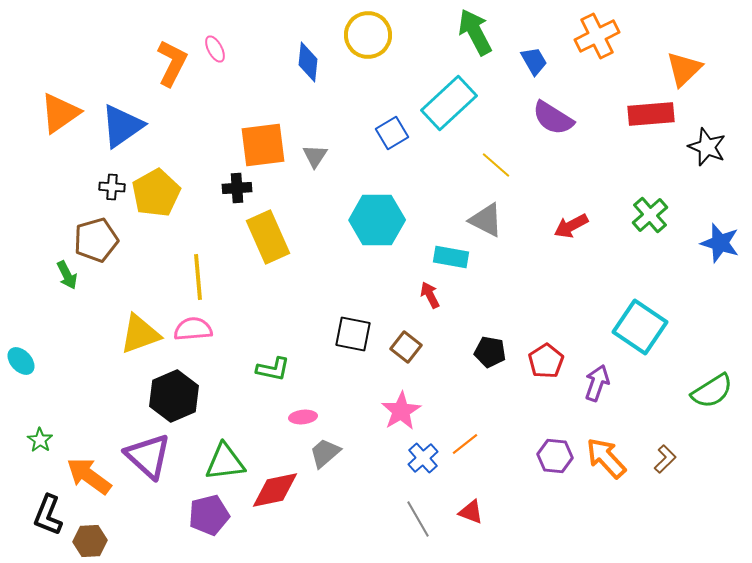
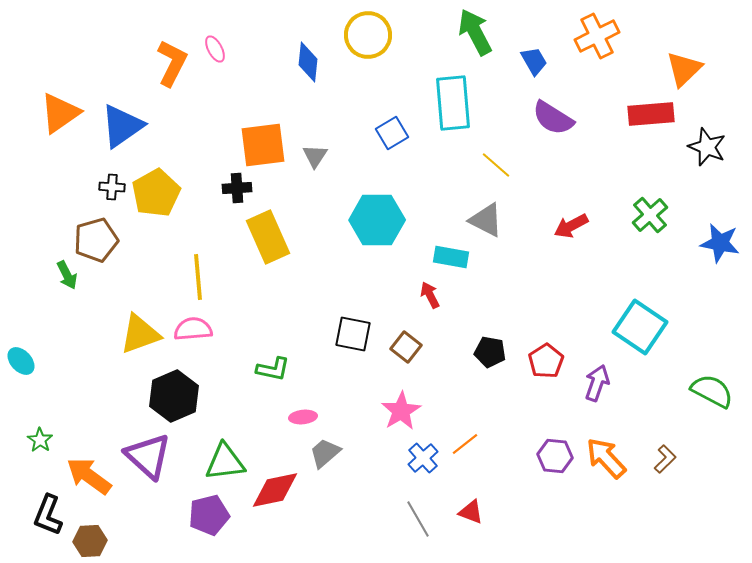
cyan rectangle at (449, 103): moved 4 px right; rotated 52 degrees counterclockwise
blue star at (720, 243): rotated 6 degrees counterclockwise
green semicircle at (712, 391): rotated 120 degrees counterclockwise
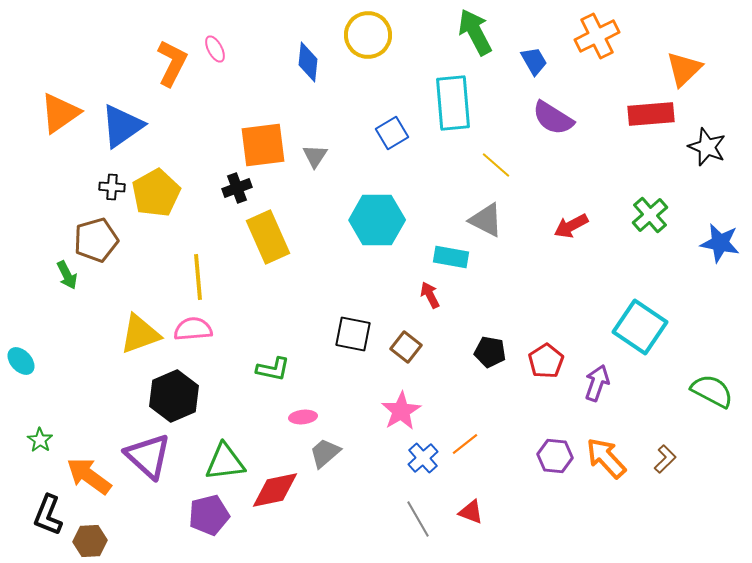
black cross at (237, 188): rotated 16 degrees counterclockwise
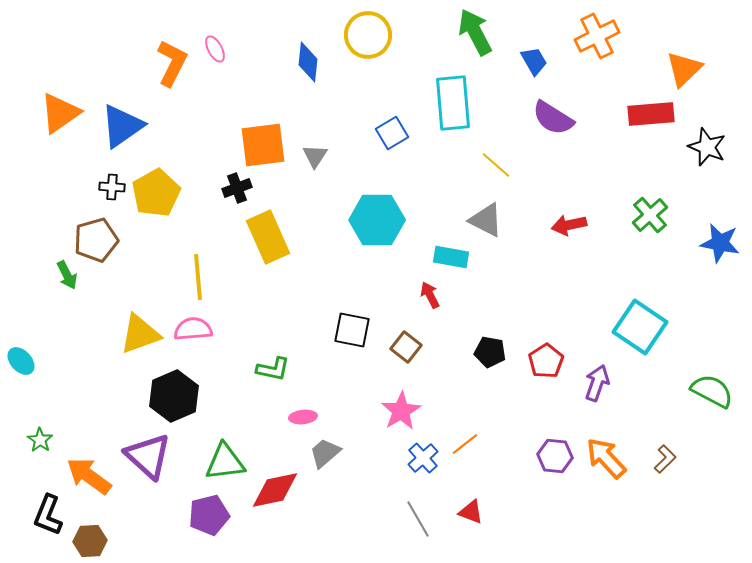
red arrow at (571, 226): moved 2 px left, 1 px up; rotated 16 degrees clockwise
black square at (353, 334): moved 1 px left, 4 px up
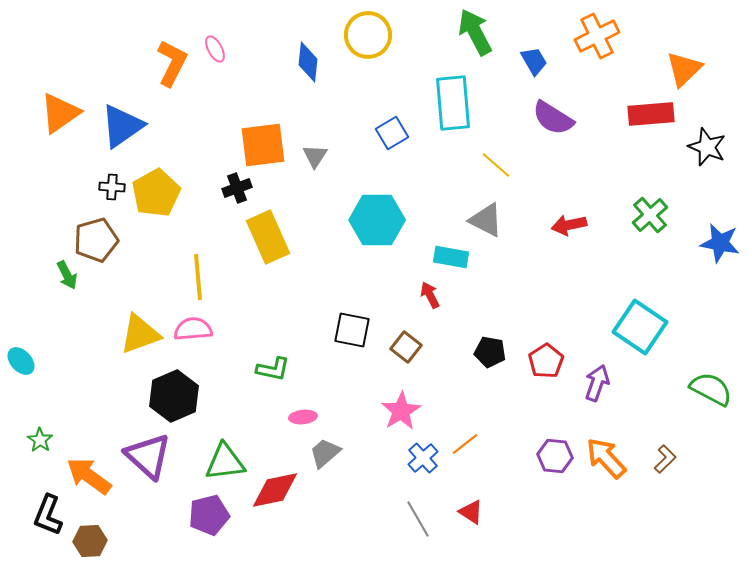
green semicircle at (712, 391): moved 1 px left, 2 px up
red triangle at (471, 512): rotated 12 degrees clockwise
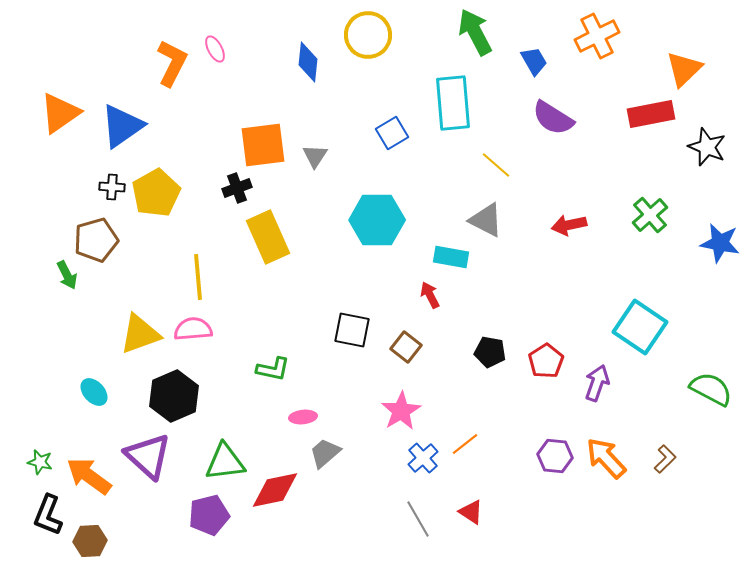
red rectangle at (651, 114): rotated 6 degrees counterclockwise
cyan ellipse at (21, 361): moved 73 px right, 31 px down
green star at (40, 440): moved 22 px down; rotated 20 degrees counterclockwise
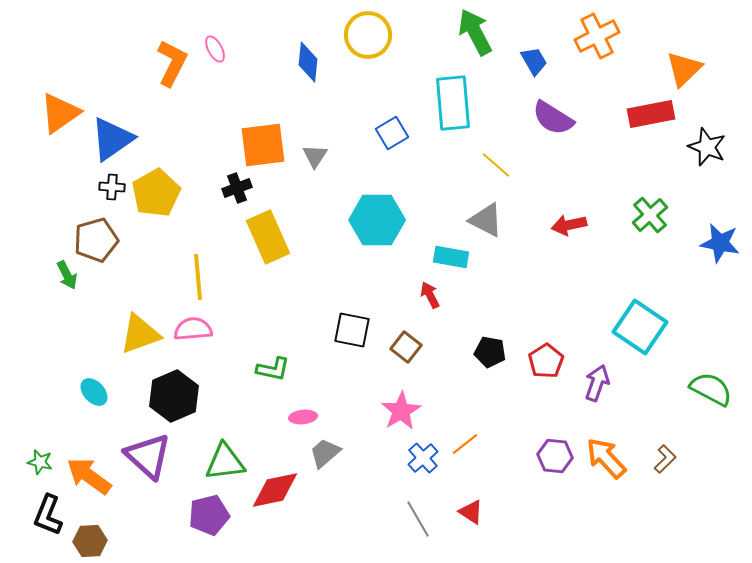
blue triangle at (122, 126): moved 10 px left, 13 px down
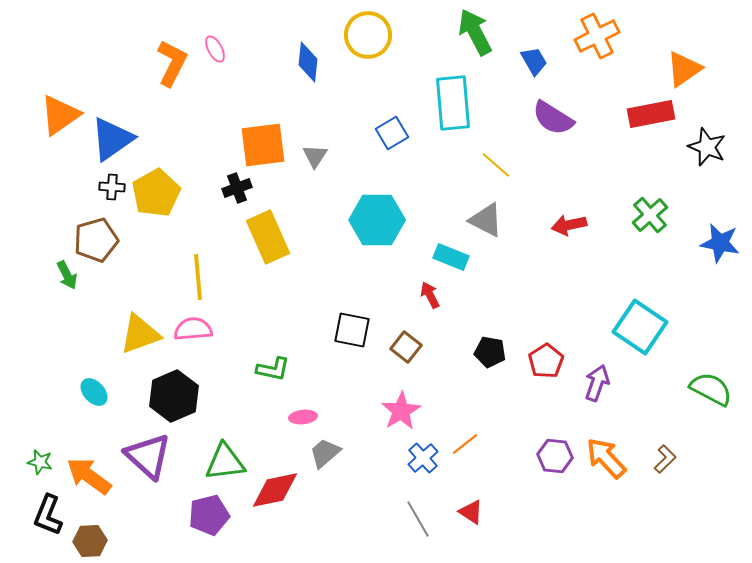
orange triangle at (684, 69): rotated 9 degrees clockwise
orange triangle at (60, 113): moved 2 px down
cyan rectangle at (451, 257): rotated 12 degrees clockwise
